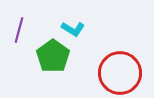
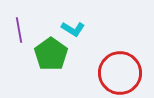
purple line: rotated 25 degrees counterclockwise
green pentagon: moved 2 px left, 2 px up
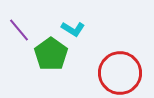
purple line: rotated 30 degrees counterclockwise
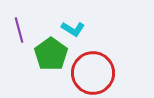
purple line: rotated 25 degrees clockwise
red circle: moved 27 px left
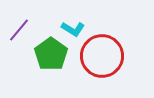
purple line: rotated 55 degrees clockwise
red circle: moved 9 px right, 17 px up
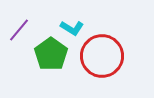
cyan L-shape: moved 1 px left, 1 px up
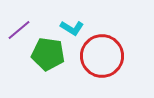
purple line: rotated 10 degrees clockwise
green pentagon: moved 3 px left; rotated 28 degrees counterclockwise
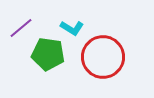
purple line: moved 2 px right, 2 px up
red circle: moved 1 px right, 1 px down
